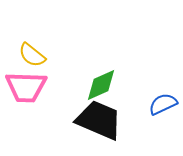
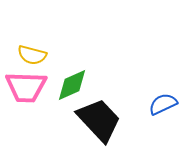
yellow semicircle: rotated 24 degrees counterclockwise
green diamond: moved 29 px left
black trapezoid: rotated 24 degrees clockwise
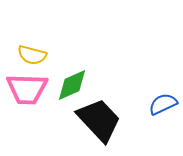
pink trapezoid: moved 1 px right, 2 px down
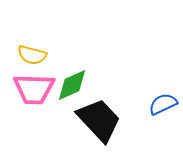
pink trapezoid: moved 7 px right
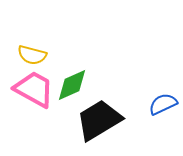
pink trapezoid: rotated 153 degrees counterclockwise
black trapezoid: rotated 78 degrees counterclockwise
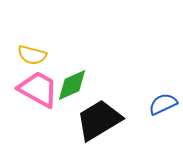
pink trapezoid: moved 4 px right
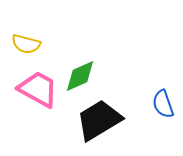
yellow semicircle: moved 6 px left, 11 px up
green diamond: moved 8 px right, 9 px up
blue semicircle: rotated 84 degrees counterclockwise
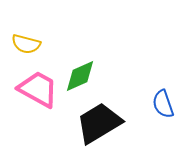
black trapezoid: moved 3 px down
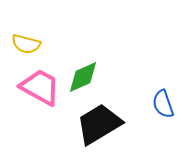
green diamond: moved 3 px right, 1 px down
pink trapezoid: moved 2 px right, 2 px up
black trapezoid: moved 1 px down
